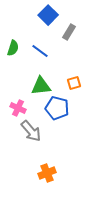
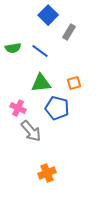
green semicircle: rotated 63 degrees clockwise
green triangle: moved 3 px up
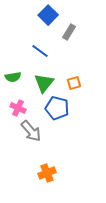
green semicircle: moved 29 px down
green triangle: moved 3 px right; rotated 45 degrees counterclockwise
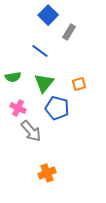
orange square: moved 5 px right, 1 px down
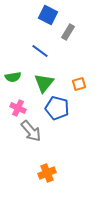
blue square: rotated 18 degrees counterclockwise
gray rectangle: moved 1 px left
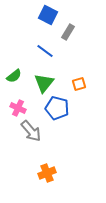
blue line: moved 5 px right
green semicircle: moved 1 px right, 1 px up; rotated 28 degrees counterclockwise
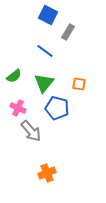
orange square: rotated 24 degrees clockwise
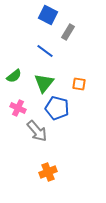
gray arrow: moved 6 px right
orange cross: moved 1 px right, 1 px up
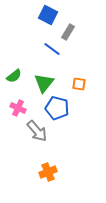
blue line: moved 7 px right, 2 px up
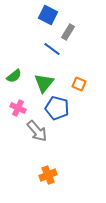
orange square: rotated 16 degrees clockwise
orange cross: moved 3 px down
